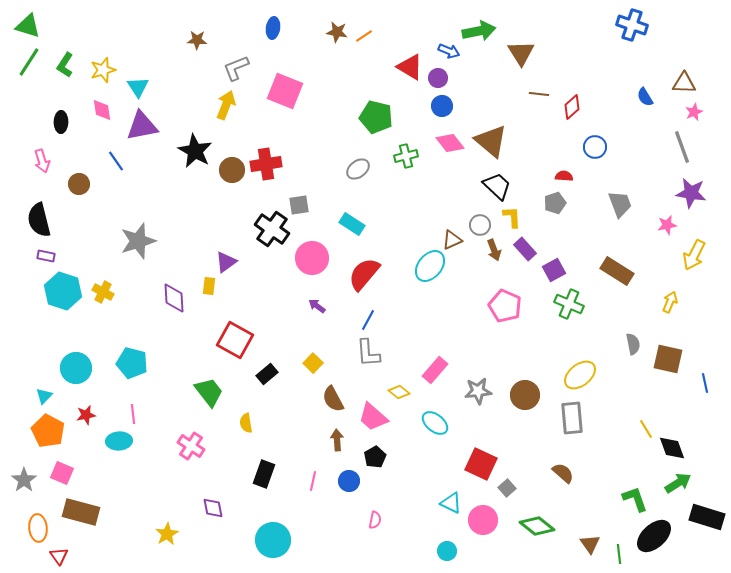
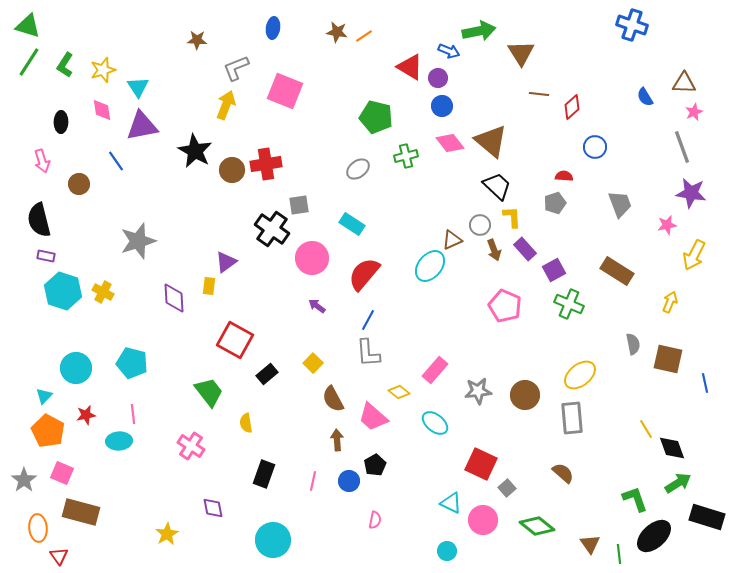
black pentagon at (375, 457): moved 8 px down
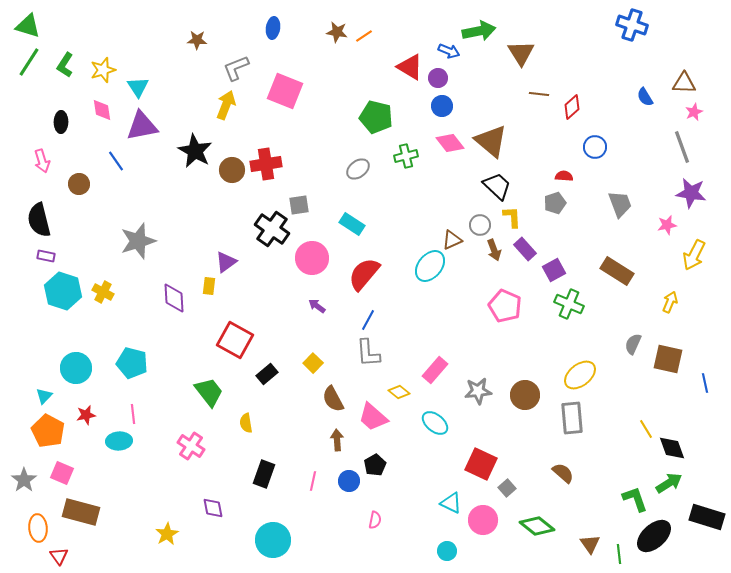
gray semicircle at (633, 344): rotated 145 degrees counterclockwise
green arrow at (678, 483): moved 9 px left
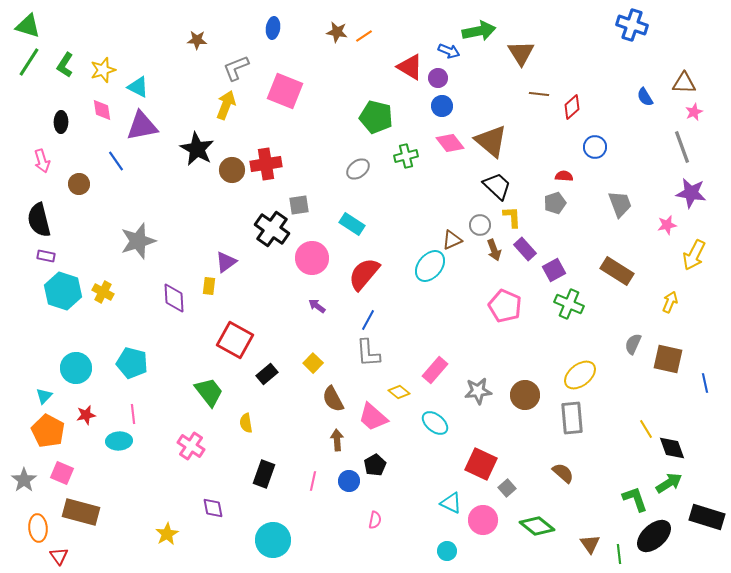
cyan triangle at (138, 87): rotated 30 degrees counterclockwise
black star at (195, 151): moved 2 px right, 2 px up
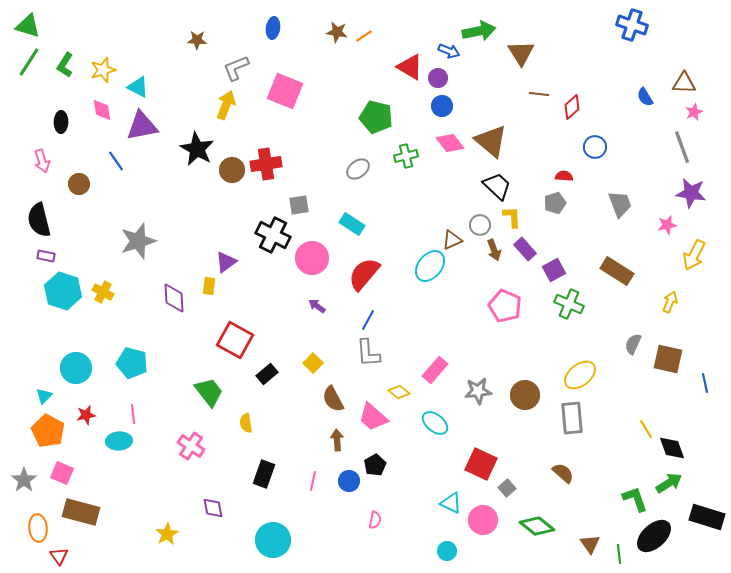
black cross at (272, 229): moved 1 px right, 6 px down; rotated 8 degrees counterclockwise
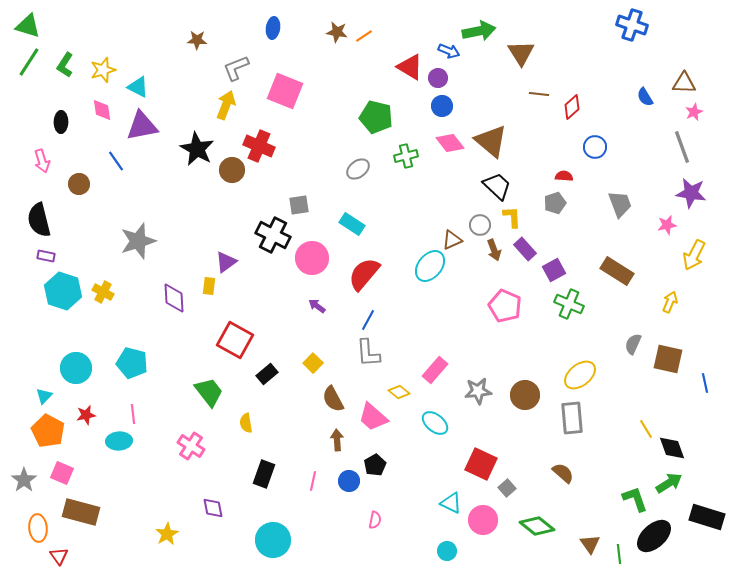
red cross at (266, 164): moved 7 px left, 18 px up; rotated 32 degrees clockwise
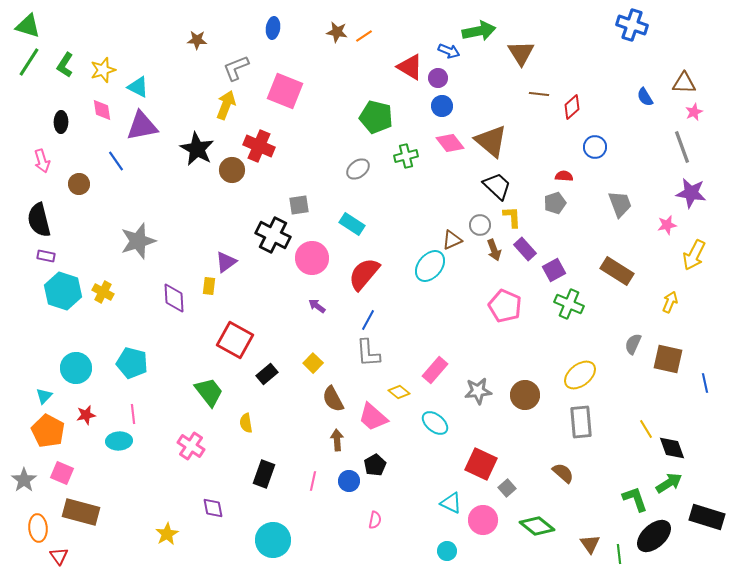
gray rectangle at (572, 418): moved 9 px right, 4 px down
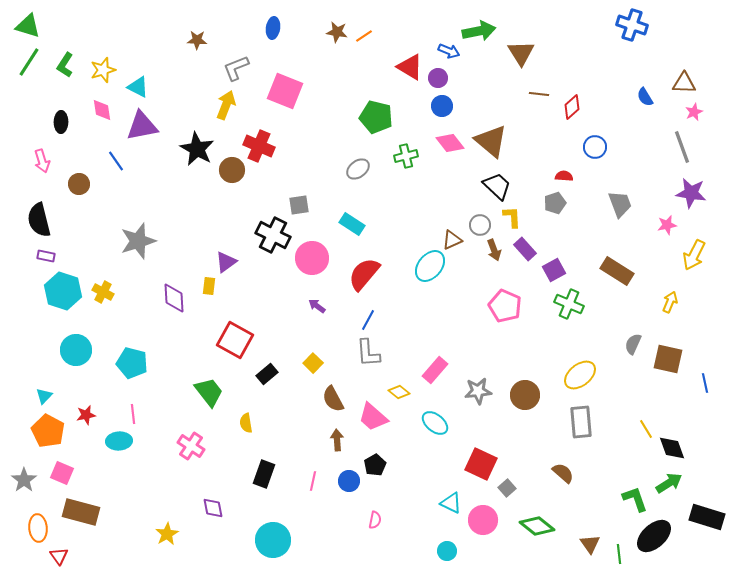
cyan circle at (76, 368): moved 18 px up
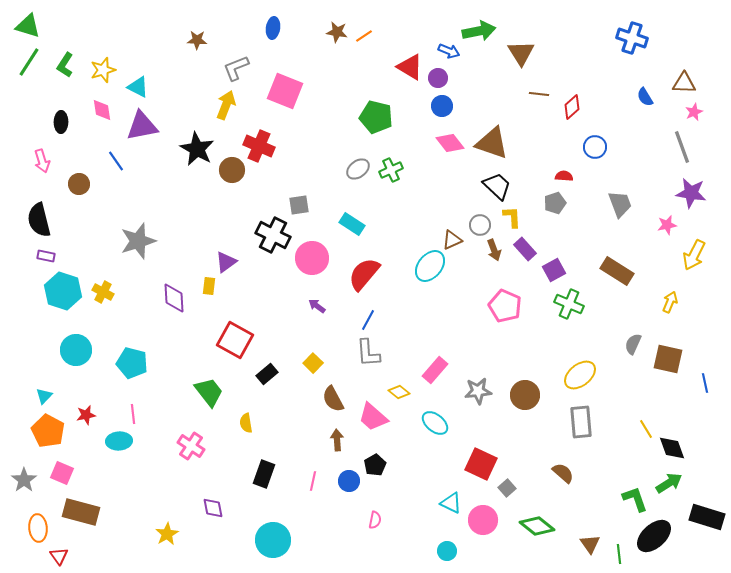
blue cross at (632, 25): moved 13 px down
brown triangle at (491, 141): moved 1 px right, 2 px down; rotated 21 degrees counterclockwise
green cross at (406, 156): moved 15 px left, 14 px down; rotated 10 degrees counterclockwise
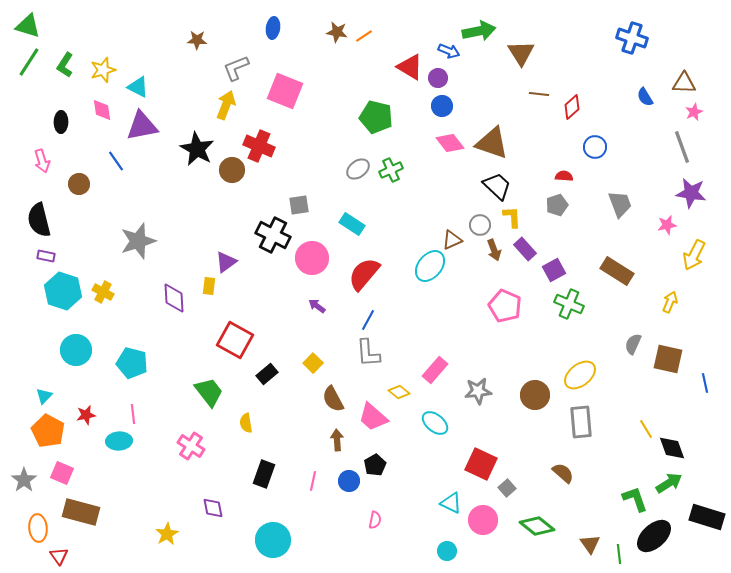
gray pentagon at (555, 203): moved 2 px right, 2 px down
brown circle at (525, 395): moved 10 px right
